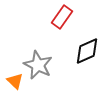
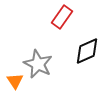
gray star: moved 1 px up
orange triangle: rotated 12 degrees clockwise
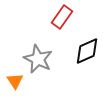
gray star: moved 5 px up
